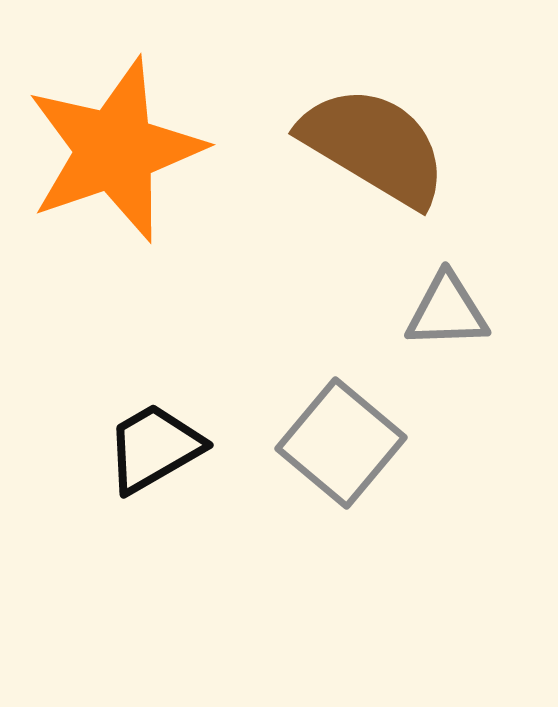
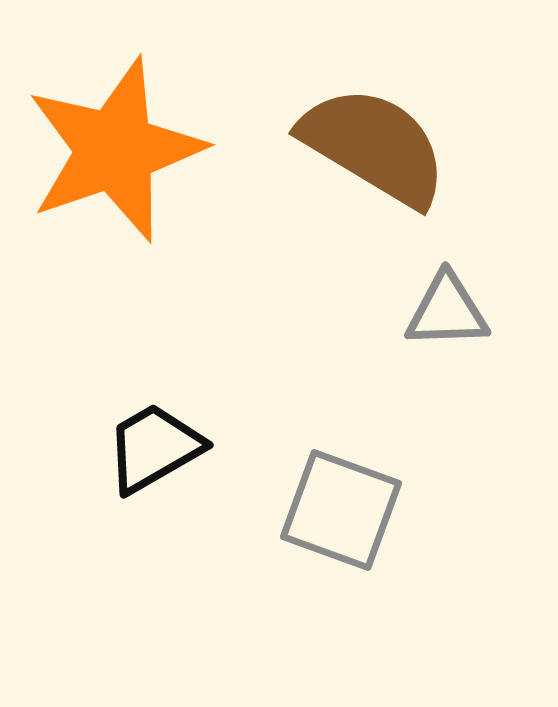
gray square: moved 67 px down; rotated 20 degrees counterclockwise
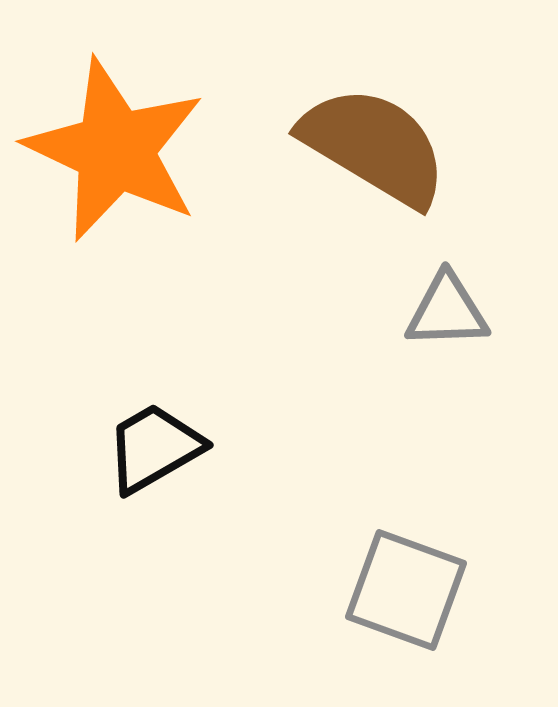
orange star: rotated 28 degrees counterclockwise
gray square: moved 65 px right, 80 px down
